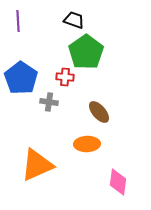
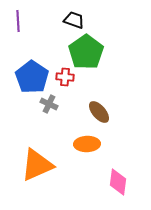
blue pentagon: moved 11 px right, 1 px up
gray cross: moved 2 px down; rotated 18 degrees clockwise
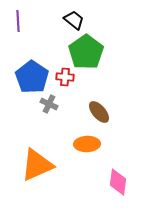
black trapezoid: rotated 20 degrees clockwise
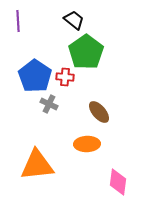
blue pentagon: moved 3 px right, 1 px up
orange triangle: rotated 18 degrees clockwise
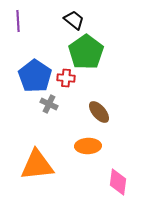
red cross: moved 1 px right, 1 px down
orange ellipse: moved 1 px right, 2 px down
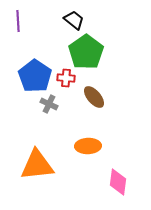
brown ellipse: moved 5 px left, 15 px up
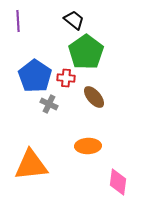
orange triangle: moved 6 px left
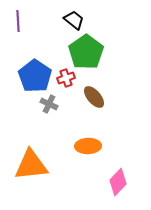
red cross: rotated 24 degrees counterclockwise
pink diamond: rotated 36 degrees clockwise
